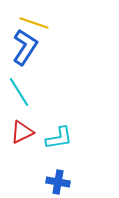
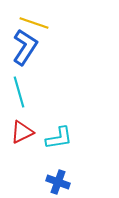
cyan line: rotated 16 degrees clockwise
blue cross: rotated 10 degrees clockwise
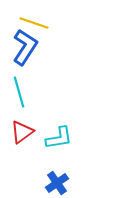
red triangle: rotated 10 degrees counterclockwise
blue cross: moved 1 px left, 1 px down; rotated 35 degrees clockwise
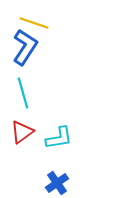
cyan line: moved 4 px right, 1 px down
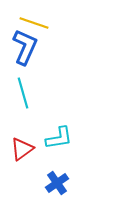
blue L-shape: rotated 9 degrees counterclockwise
red triangle: moved 17 px down
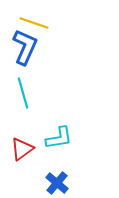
blue cross: rotated 15 degrees counterclockwise
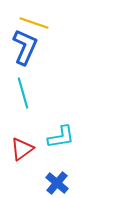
cyan L-shape: moved 2 px right, 1 px up
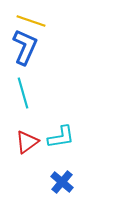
yellow line: moved 3 px left, 2 px up
red triangle: moved 5 px right, 7 px up
blue cross: moved 5 px right, 1 px up
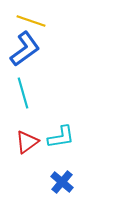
blue L-shape: moved 2 px down; rotated 30 degrees clockwise
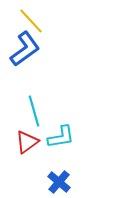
yellow line: rotated 28 degrees clockwise
cyan line: moved 11 px right, 18 px down
blue cross: moved 3 px left
